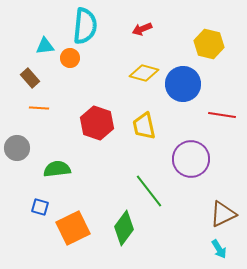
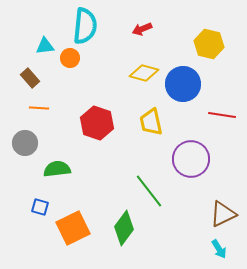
yellow trapezoid: moved 7 px right, 4 px up
gray circle: moved 8 px right, 5 px up
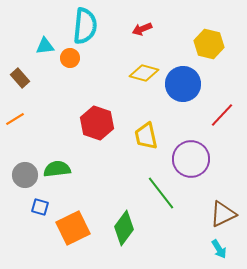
brown rectangle: moved 10 px left
orange line: moved 24 px left, 11 px down; rotated 36 degrees counterclockwise
red line: rotated 56 degrees counterclockwise
yellow trapezoid: moved 5 px left, 14 px down
gray circle: moved 32 px down
green line: moved 12 px right, 2 px down
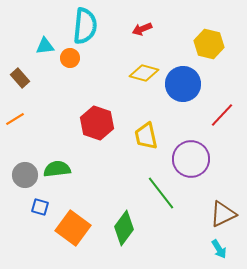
orange square: rotated 28 degrees counterclockwise
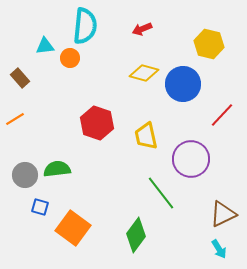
green diamond: moved 12 px right, 7 px down
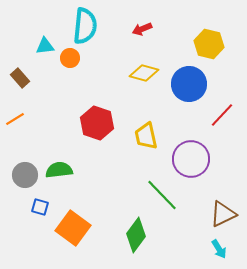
blue circle: moved 6 px right
green semicircle: moved 2 px right, 1 px down
green line: moved 1 px right, 2 px down; rotated 6 degrees counterclockwise
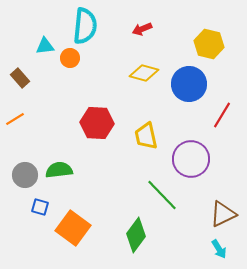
red line: rotated 12 degrees counterclockwise
red hexagon: rotated 16 degrees counterclockwise
